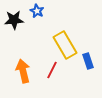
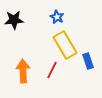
blue star: moved 20 px right, 6 px down
orange arrow: rotated 10 degrees clockwise
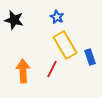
black star: rotated 18 degrees clockwise
blue rectangle: moved 2 px right, 4 px up
red line: moved 1 px up
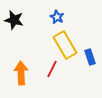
orange arrow: moved 2 px left, 2 px down
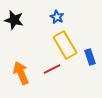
red line: rotated 36 degrees clockwise
orange arrow: rotated 20 degrees counterclockwise
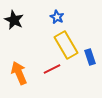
black star: rotated 12 degrees clockwise
yellow rectangle: moved 1 px right
orange arrow: moved 2 px left
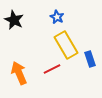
blue rectangle: moved 2 px down
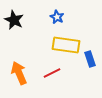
yellow rectangle: rotated 52 degrees counterclockwise
red line: moved 4 px down
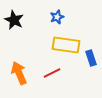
blue star: rotated 24 degrees clockwise
blue rectangle: moved 1 px right, 1 px up
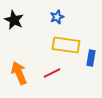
blue rectangle: rotated 28 degrees clockwise
